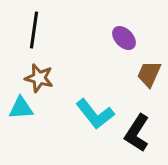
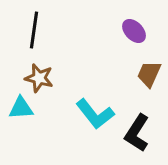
purple ellipse: moved 10 px right, 7 px up
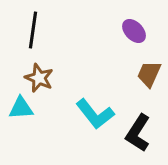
black line: moved 1 px left
brown star: rotated 8 degrees clockwise
black L-shape: moved 1 px right
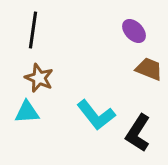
brown trapezoid: moved 5 px up; rotated 88 degrees clockwise
cyan triangle: moved 6 px right, 4 px down
cyan L-shape: moved 1 px right, 1 px down
